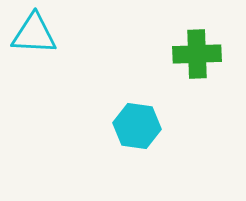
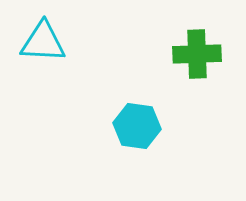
cyan triangle: moved 9 px right, 8 px down
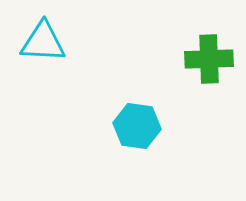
green cross: moved 12 px right, 5 px down
